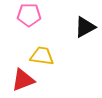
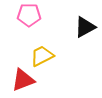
yellow trapezoid: rotated 35 degrees counterclockwise
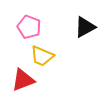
pink pentagon: moved 12 px down; rotated 20 degrees clockwise
yellow trapezoid: rotated 130 degrees counterclockwise
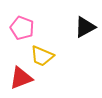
pink pentagon: moved 7 px left, 1 px down
red triangle: moved 2 px left, 2 px up
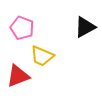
red triangle: moved 3 px left, 2 px up
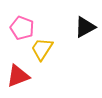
yellow trapezoid: moved 7 px up; rotated 100 degrees clockwise
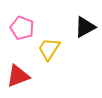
yellow trapezoid: moved 7 px right
